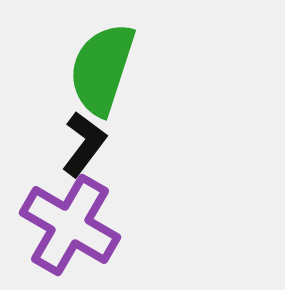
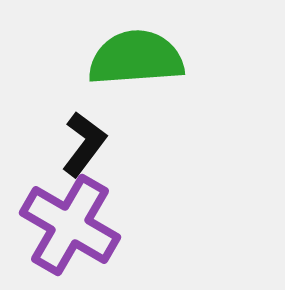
green semicircle: moved 34 px right, 11 px up; rotated 68 degrees clockwise
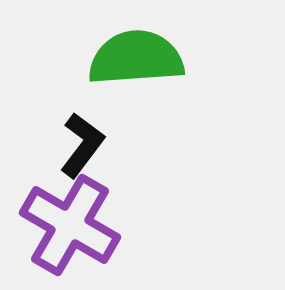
black L-shape: moved 2 px left, 1 px down
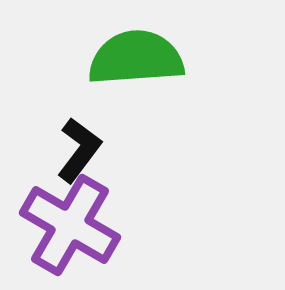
black L-shape: moved 3 px left, 5 px down
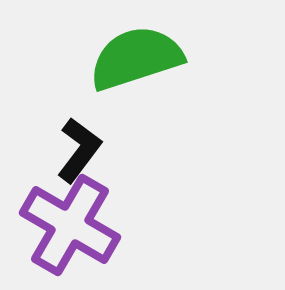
green semicircle: rotated 14 degrees counterclockwise
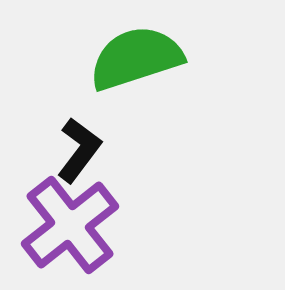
purple cross: rotated 22 degrees clockwise
